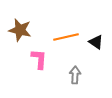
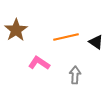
brown star: moved 4 px left; rotated 25 degrees clockwise
pink L-shape: moved 4 px down; rotated 60 degrees counterclockwise
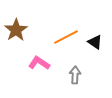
orange line: rotated 15 degrees counterclockwise
black triangle: moved 1 px left
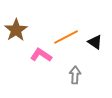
pink L-shape: moved 2 px right, 8 px up
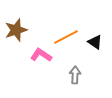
brown star: rotated 15 degrees clockwise
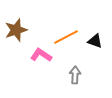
black triangle: moved 1 px up; rotated 14 degrees counterclockwise
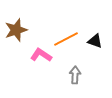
orange line: moved 2 px down
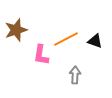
pink L-shape: rotated 115 degrees counterclockwise
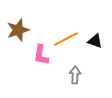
brown star: moved 2 px right
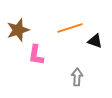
orange line: moved 4 px right, 11 px up; rotated 10 degrees clockwise
pink L-shape: moved 5 px left
gray arrow: moved 2 px right, 2 px down
